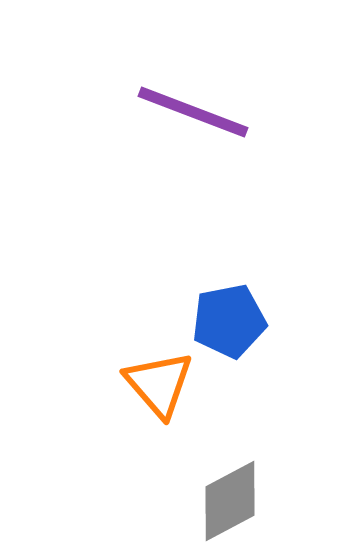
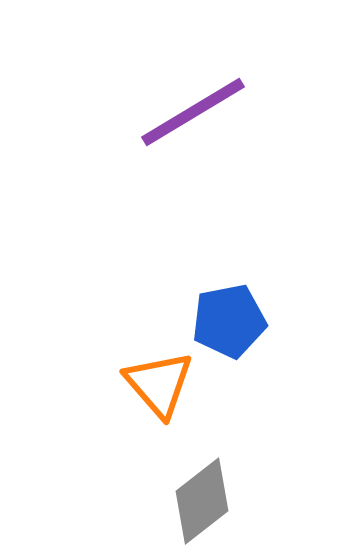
purple line: rotated 52 degrees counterclockwise
gray diamond: moved 28 px left; rotated 10 degrees counterclockwise
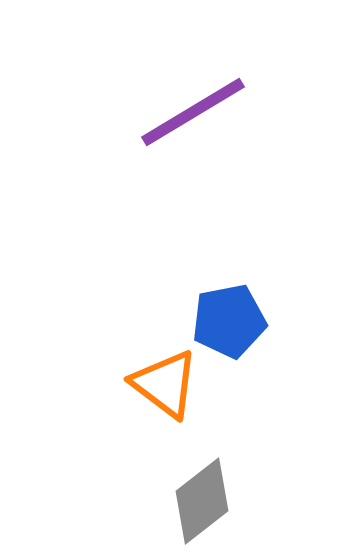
orange triangle: moved 6 px right; rotated 12 degrees counterclockwise
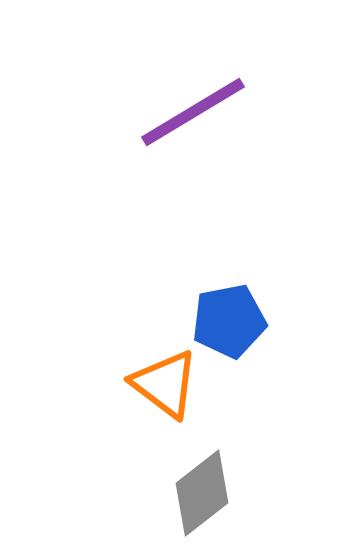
gray diamond: moved 8 px up
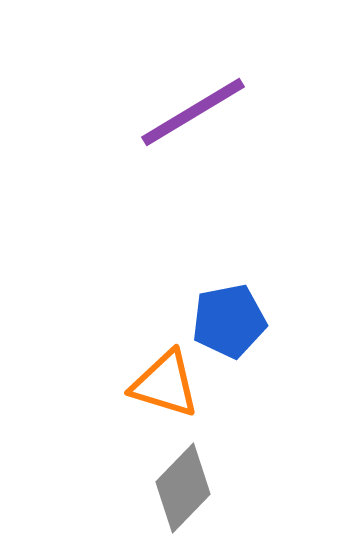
orange triangle: rotated 20 degrees counterclockwise
gray diamond: moved 19 px left, 5 px up; rotated 8 degrees counterclockwise
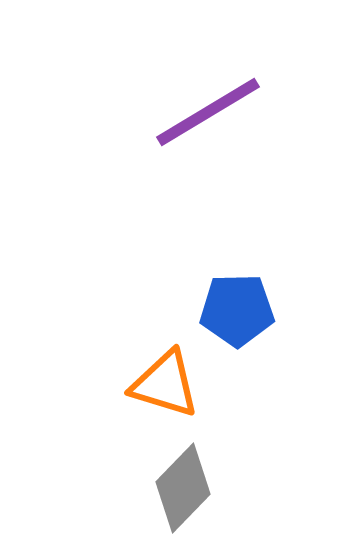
purple line: moved 15 px right
blue pentagon: moved 8 px right, 11 px up; rotated 10 degrees clockwise
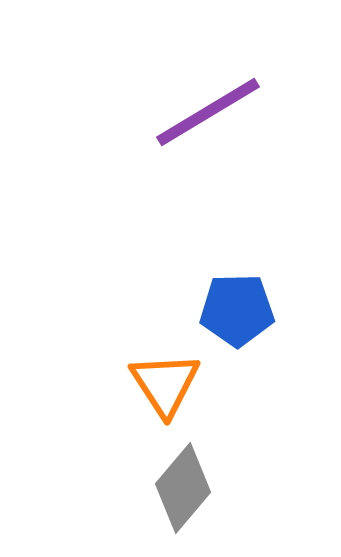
orange triangle: rotated 40 degrees clockwise
gray diamond: rotated 4 degrees counterclockwise
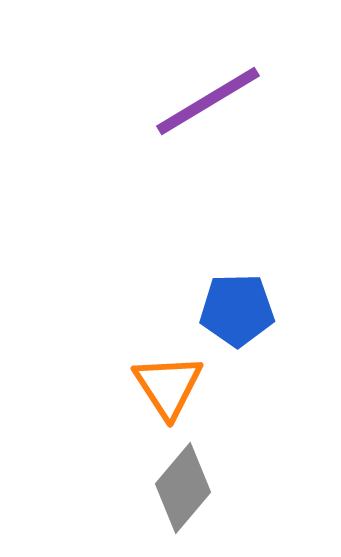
purple line: moved 11 px up
orange triangle: moved 3 px right, 2 px down
